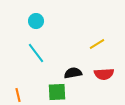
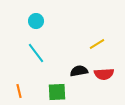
black semicircle: moved 6 px right, 2 px up
orange line: moved 1 px right, 4 px up
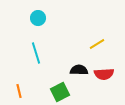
cyan circle: moved 2 px right, 3 px up
cyan line: rotated 20 degrees clockwise
black semicircle: moved 1 px up; rotated 12 degrees clockwise
green square: moved 3 px right; rotated 24 degrees counterclockwise
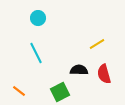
cyan line: rotated 10 degrees counterclockwise
red semicircle: rotated 78 degrees clockwise
orange line: rotated 40 degrees counterclockwise
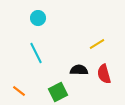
green square: moved 2 px left
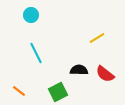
cyan circle: moved 7 px left, 3 px up
yellow line: moved 6 px up
red semicircle: moved 1 px right; rotated 36 degrees counterclockwise
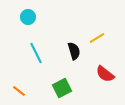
cyan circle: moved 3 px left, 2 px down
black semicircle: moved 5 px left, 19 px up; rotated 72 degrees clockwise
green square: moved 4 px right, 4 px up
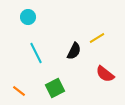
black semicircle: rotated 42 degrees clockwise
green square: moved 7 px left
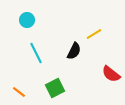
cyan circle: moved 1 px left, 3 px down
yellow line: moved 3 px left, 4 px up
red semicircle: moved 6 px right
orange line: moved 1 px down
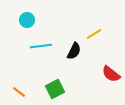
cyan line: moved 5 px right, 7 px up; rotated 70 degrees counterclockwise
green square: moved 1 px down
